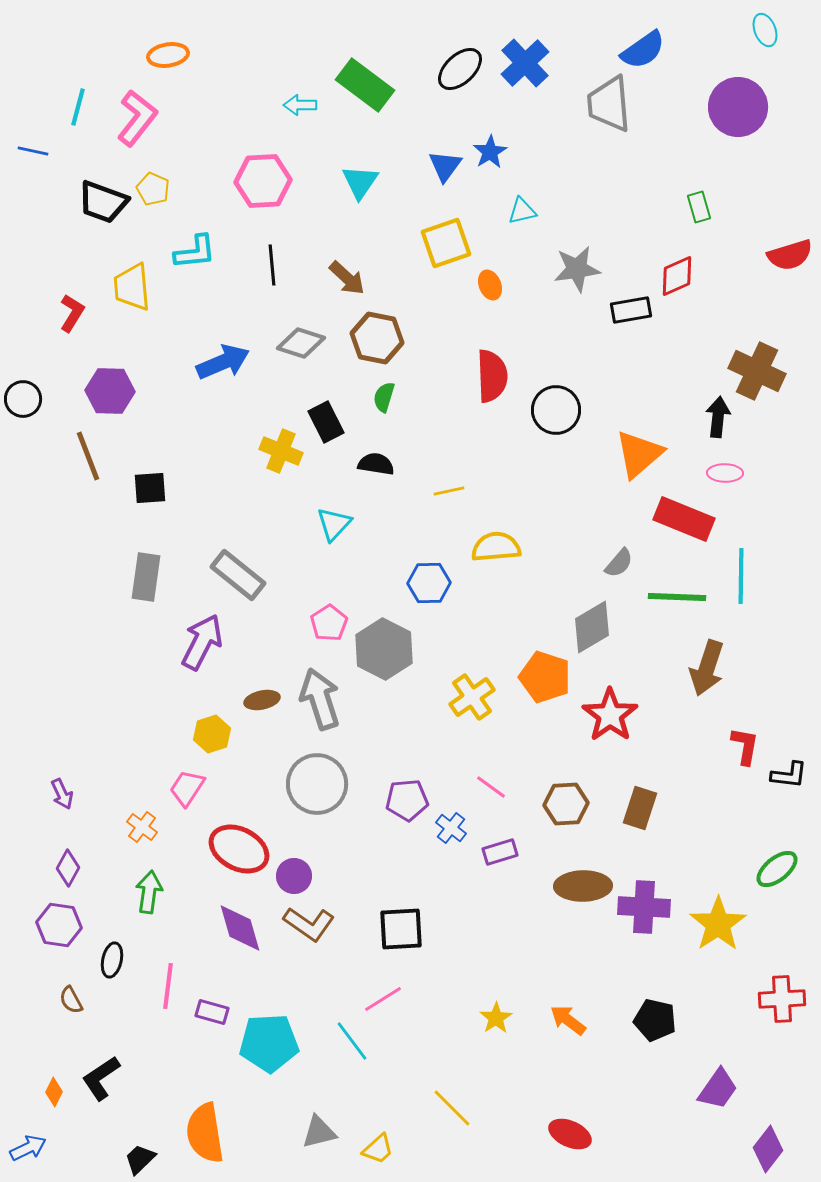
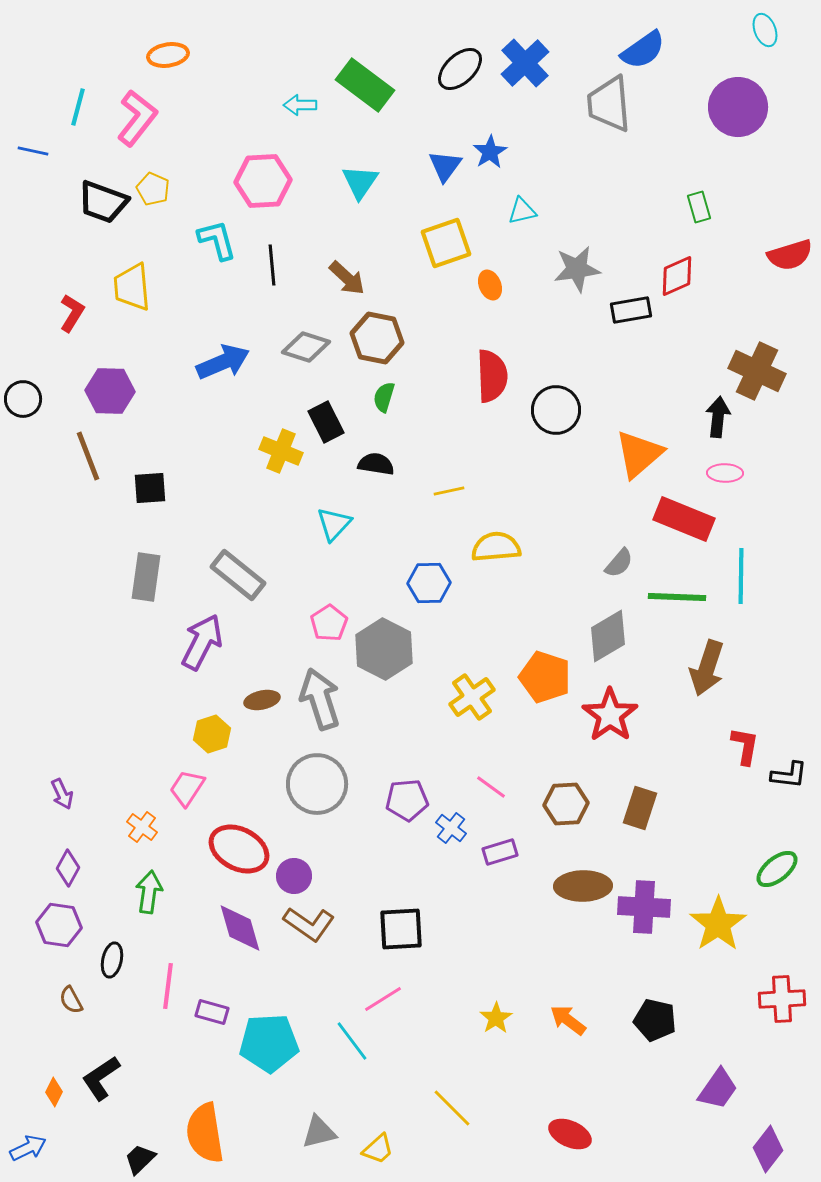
cyan L-shape at (195, 252): moved 22 px right, 12 px up; rotated 99 degrees counterclockwise
gray diamond at (301, 343): moved 5 px right, 4 px down
gray diamond at (592, 627): moved 16 px right, 9 px down
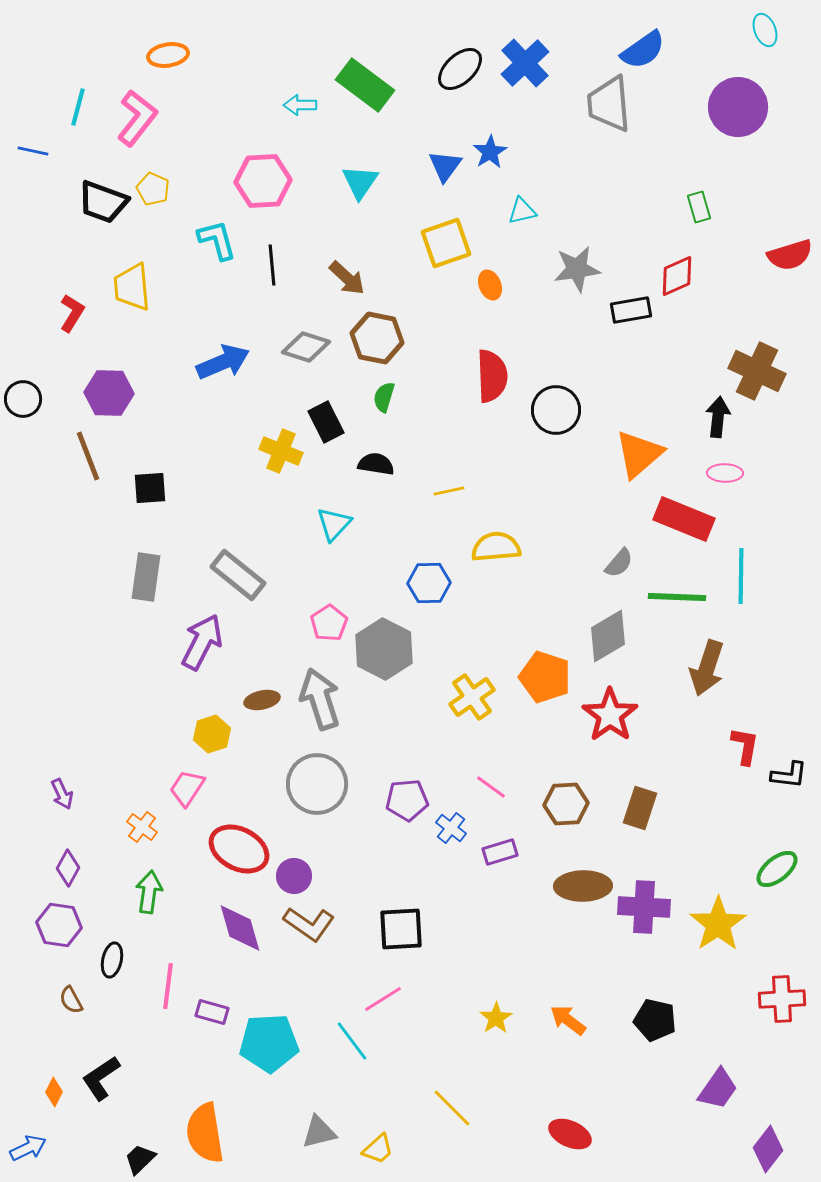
purple hexagon at (110, 391): moved 1 px left, 2 px down
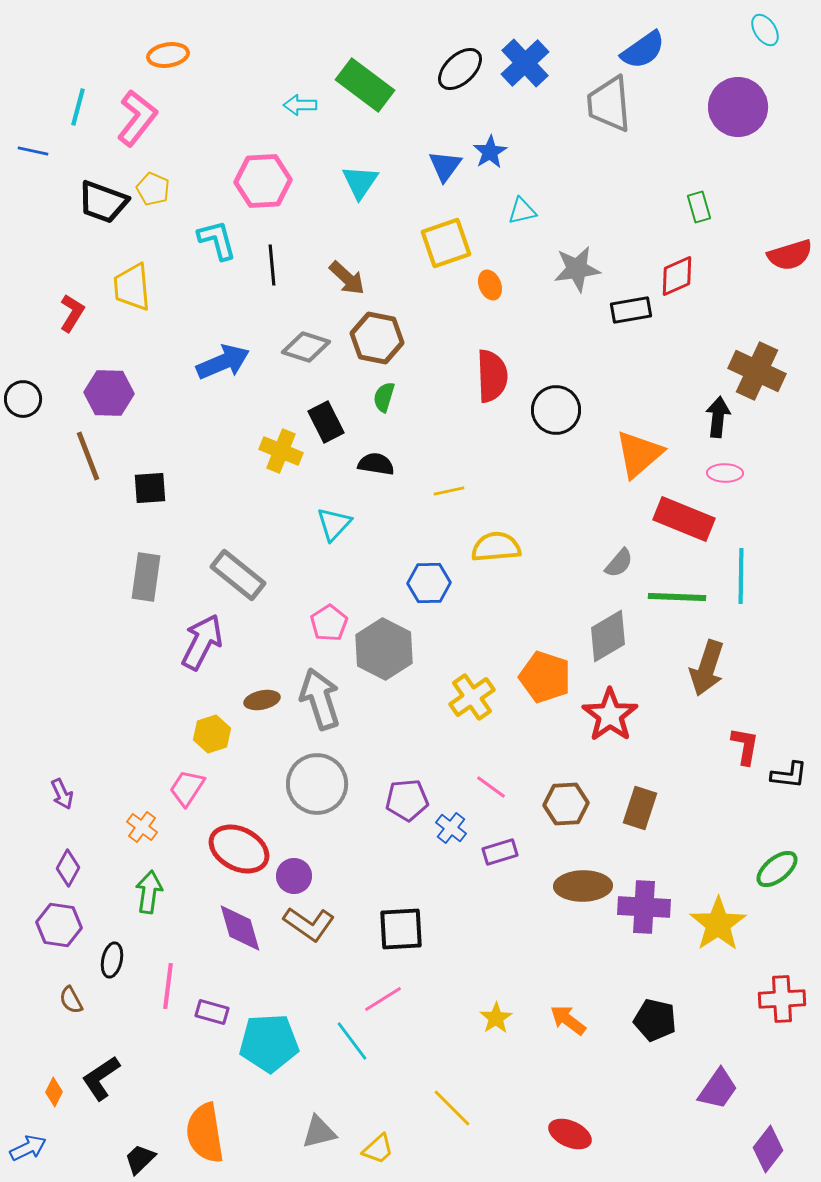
cyan ellipse at (765, 30): rotated 12 degrees counterclockwise
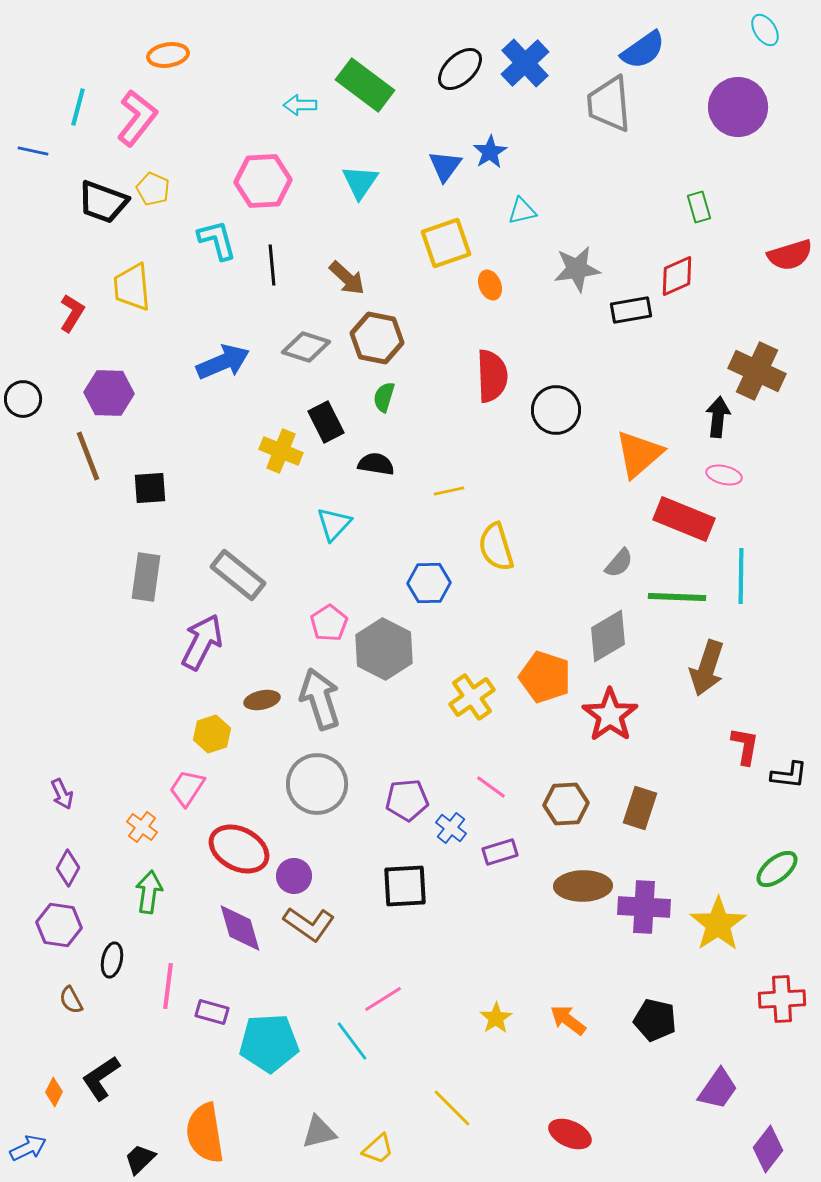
pink ellipse at (725, 473): moved 1 px left, 2 px down; rotated 12 degrees clockwise
yellow semicircle at (496, 547): rotated 102 degrees counterclockwise
black square at (401, 929): moved 4 px right, 43 px up
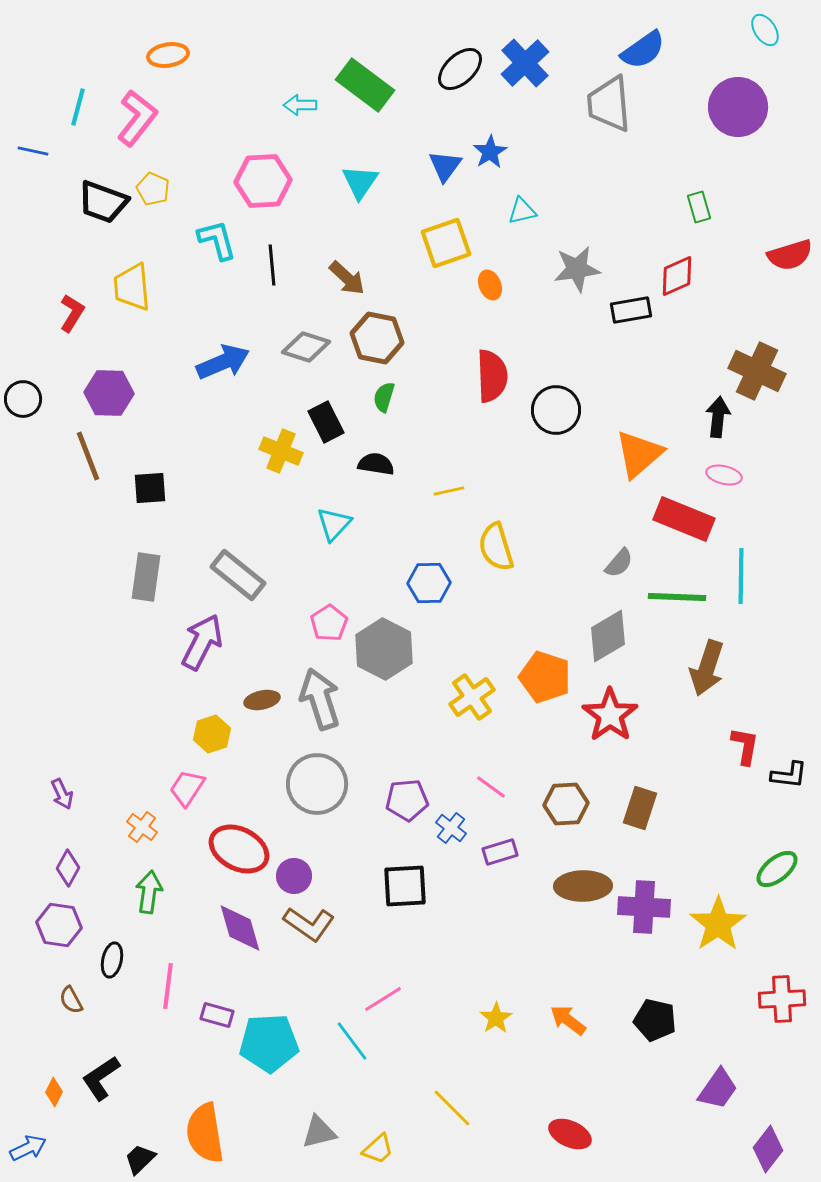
purple rectangle at (212, 1012): moved 5 px right, 3 px down
